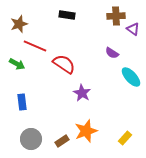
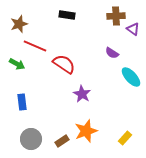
purple star: moved 1 px down
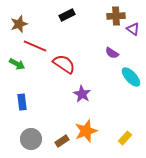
black rectangle: rotated 35 degrees counterclockwise
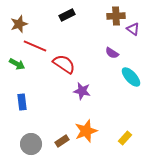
purple star: moved 3 px up; rotated 18 degrees counterclockwise
gray circle: moved 5 px down
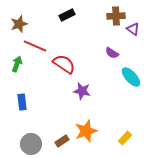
green arrow: rotated 98 degrees counterclockwise
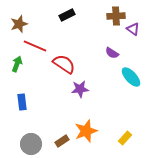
purple star: moved 2 px left, 2 px up; rotated 18 degrees counterclockwise
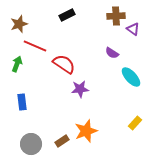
yellow rectangle: moved 10 px right, 15 px up
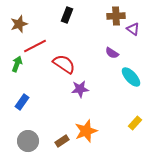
black rectangle: rotated 42 degrees counterclockwise
red line: rotated 50 degrees counterclockwise
blue rectangle: rotated 42 degrees clockwise
gray circle: moved 3 px left, 3 px up
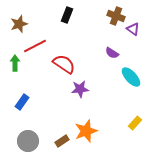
brown cross: rotated 24 degrees clockwise
green arrow: moved 2 px left, 1 px up; rotated 21 degrees counterclockwise
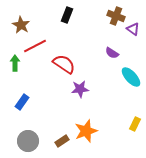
brown star: moved 2 px right, 1 px down; rotated 24 degrees counterclockwise
yellow rectangle: moved 1 px down; rotated 16 degrees counterclockwise
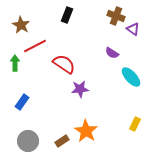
orange star: rotated 20 degrees counterclockwise
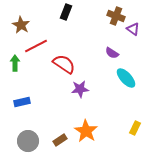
black rectangle: moved 1 px left, 3 px up
red line: moved 1 px right
cyan ellipse: moved 5 px left, 1 px down
blue rectangle: rotated 42 degrees clockwise
yellow rectangle: moved 4 px down
brown rectangle: moved 2 px left, 1 px up
